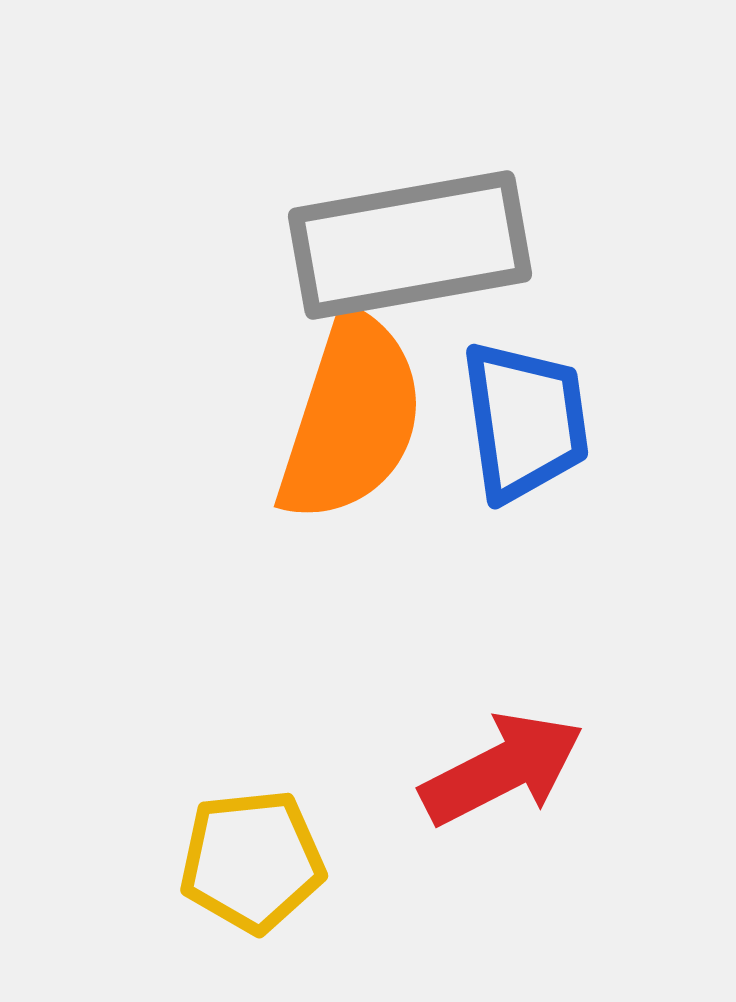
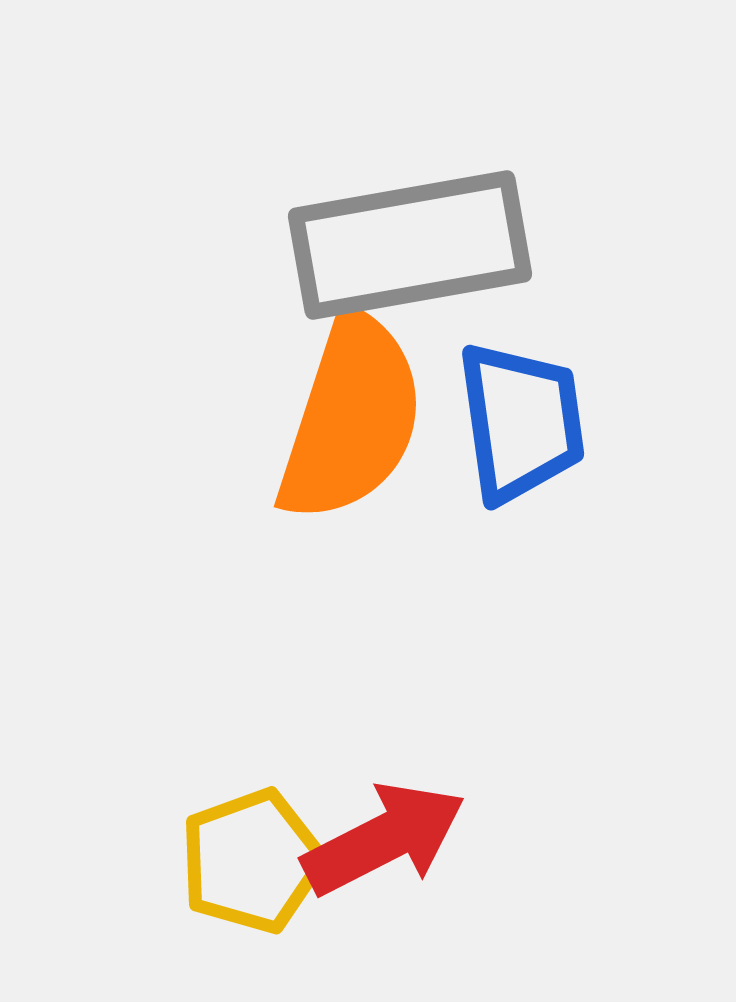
blue trapezoid: moved 4 px left, 1 px down
red arrow: moved 118 px left, 70 px down
yellow pentagon: rotated 14 degrees counterclockwise
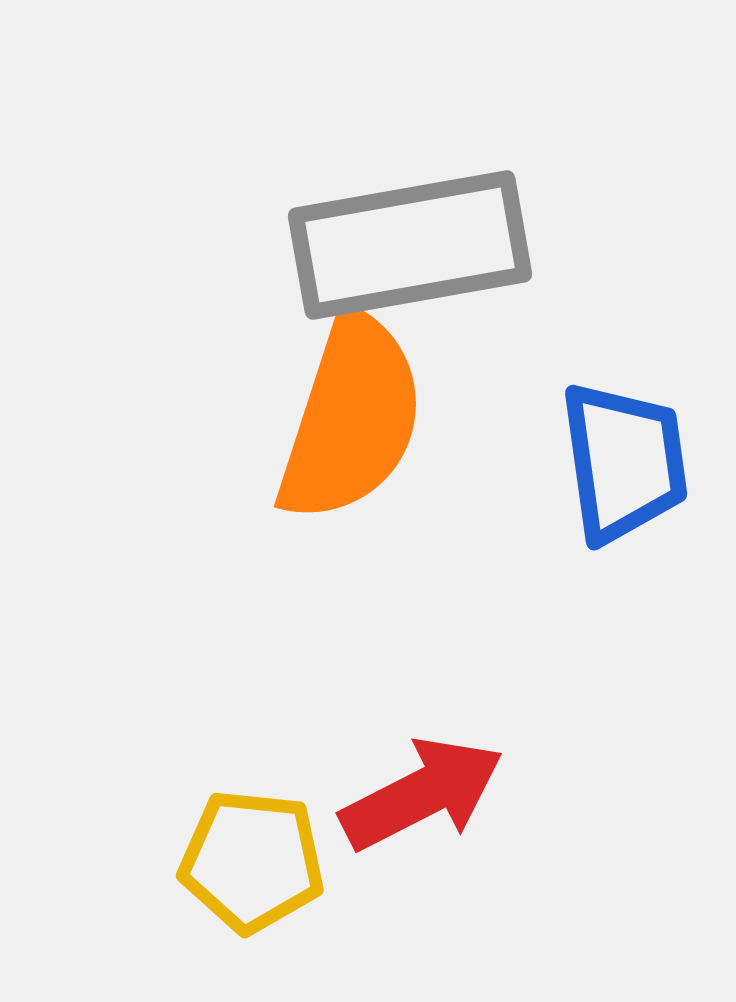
blue trapezoid: moved 103 px right, 40 px down
red arrow: moved 38 px right, 45 px up
yellow pentagon: rotated 26 degrees clockwise
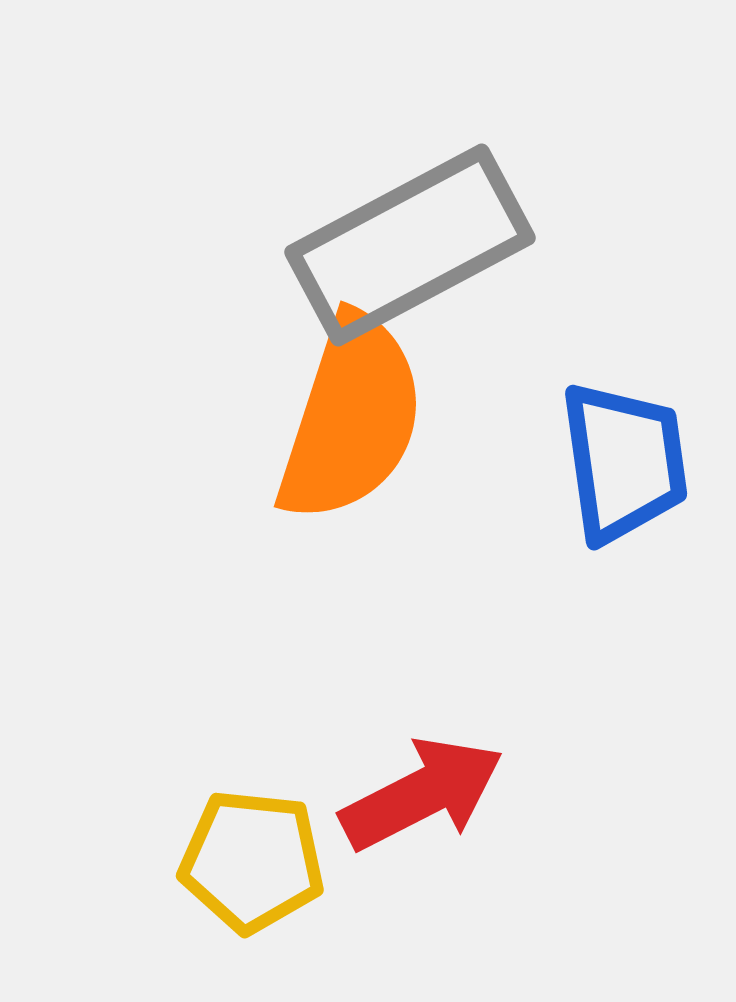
gray rectangle: rotated 18 degrees counterclockwise
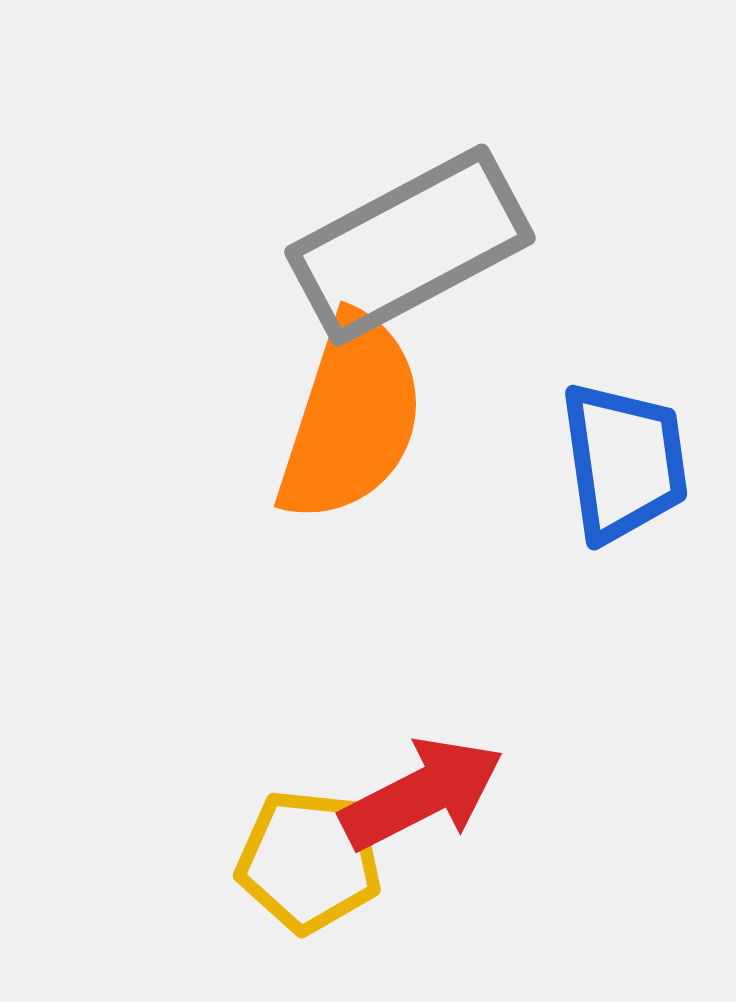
yellow pentagon: moved 57 px right
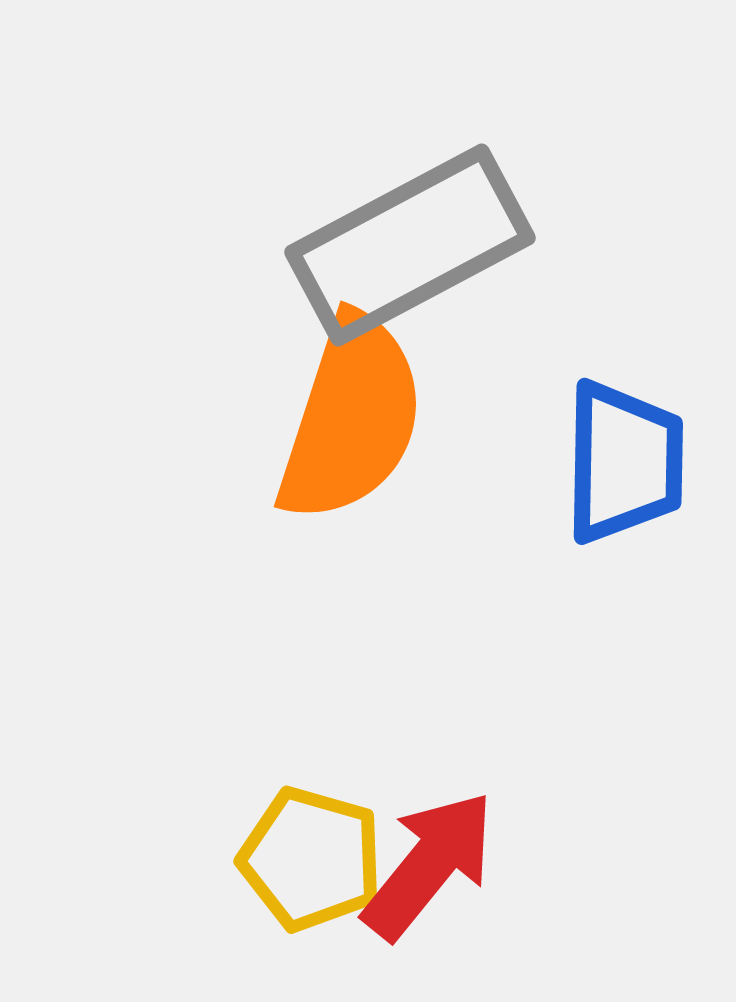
blue trapezoid: rotated 9 degrees clockwise
red arrow: moved 7 px right, 71 px down; rotated 24 degrees counterclockwise
yellow pentagon: moved 2 px right, 2 px up; rotated 10 degrees clockwise
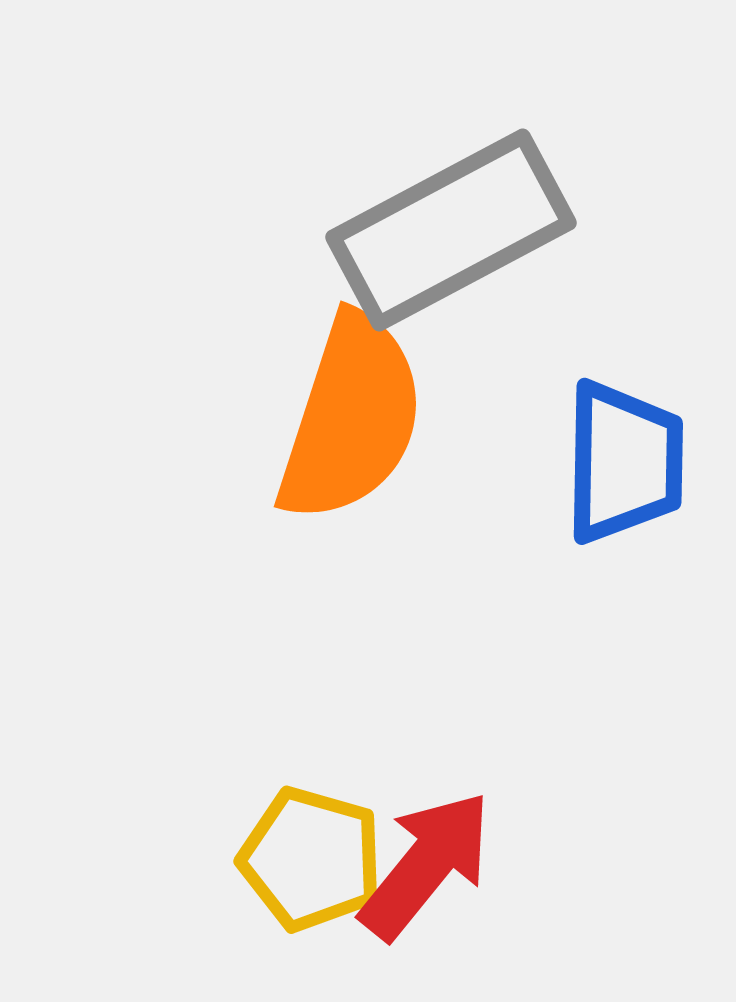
gray rectangle: moved 41 px right, 15 px up
red arrow: moved 3 px left
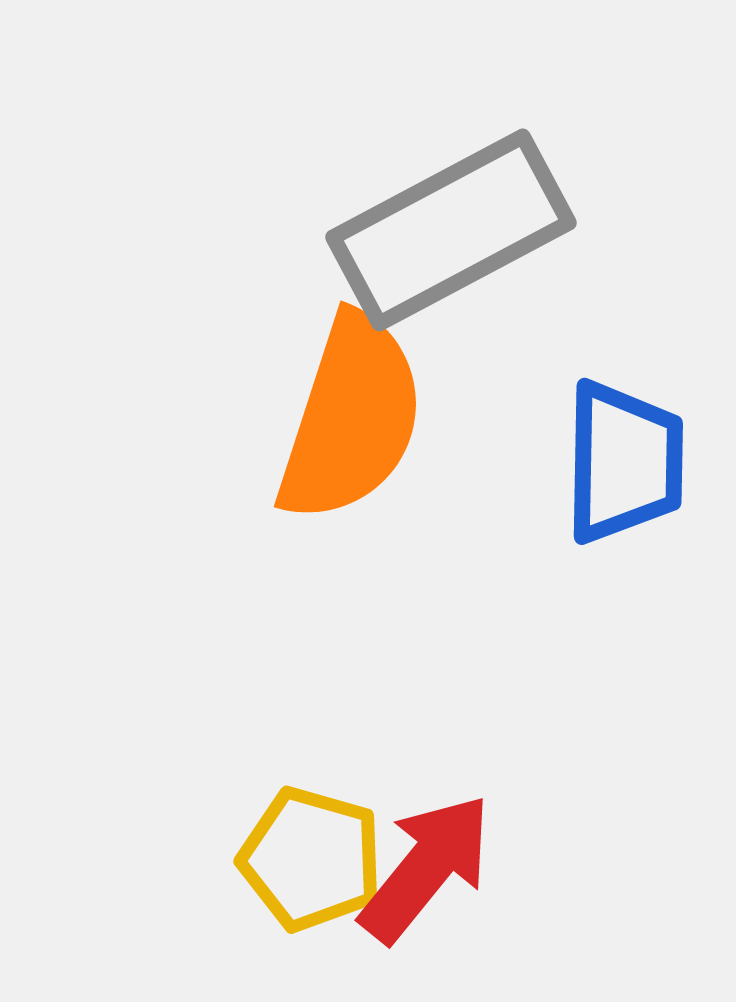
red arrow: moved 3 px down
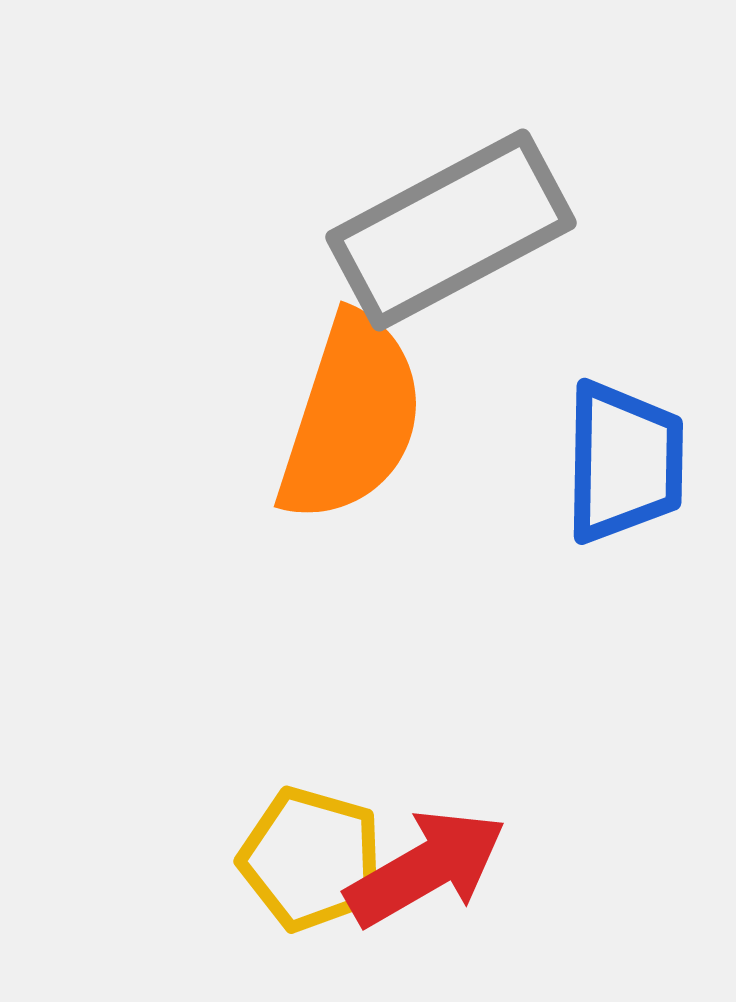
red arrow: rotated 21 degrees clockwise
